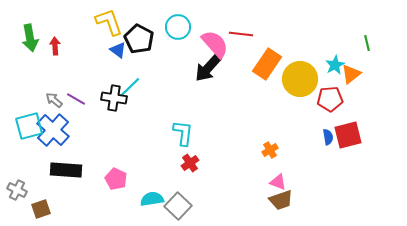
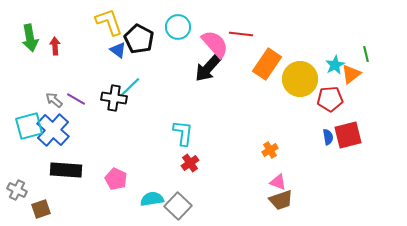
green line: moved 1 px left, 11 px down
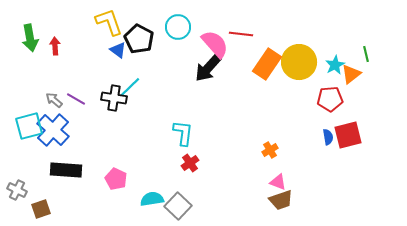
yellow circle: moved 1 px left, 17 px up
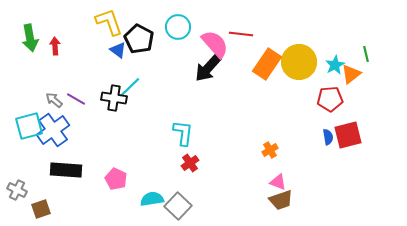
blue cross: rotated 12 degrees clockwise
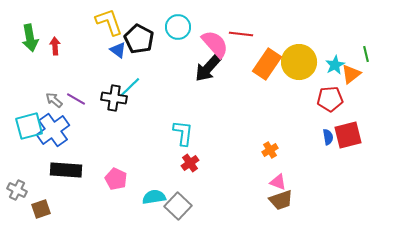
cyan semicircle: moved 2 px right, 2 px up
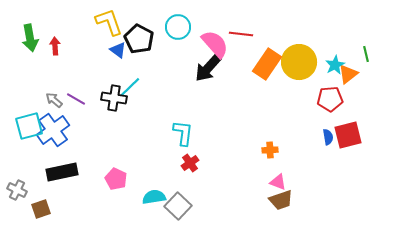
orange triangle: moved 3 px left
orange cross: rotated 28 degrees clockwise
black rectangle: moved 4 px left, 2 px down; rotated 16 degrees counterclockwise
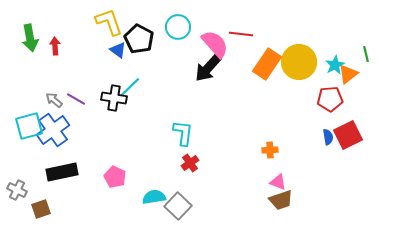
red square: rotated 12 degrees counterclockwise
pink pentagon: moved 1 px left, 2 px up
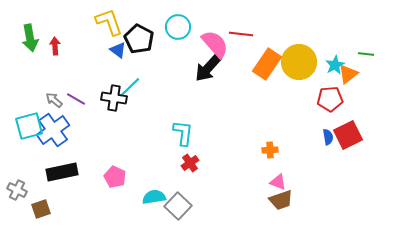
green line: rotated 70 degrees counterclockwise
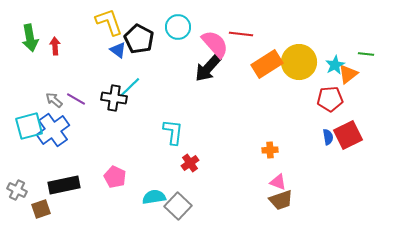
orange rectangle: rotated 24 degrees clockwise
cyan L-shape: moved 10 px left, 1 px up
black rectangle: moved 2 px right, 13 px down
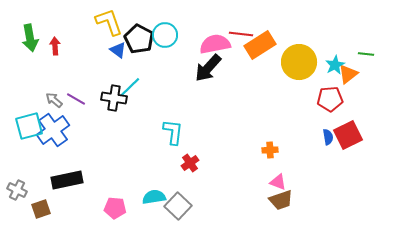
cyan circle: moved 13 px left, 8 px down
pink semicircle: rotated 60 degrees counterclockwise
orange rectangle: moved 7 px left, 19 px up
pink pentagon: moved 31 px down; rotated 20 degrees counterclockwise
black rectangle: moved 3 px right, 5 px up
